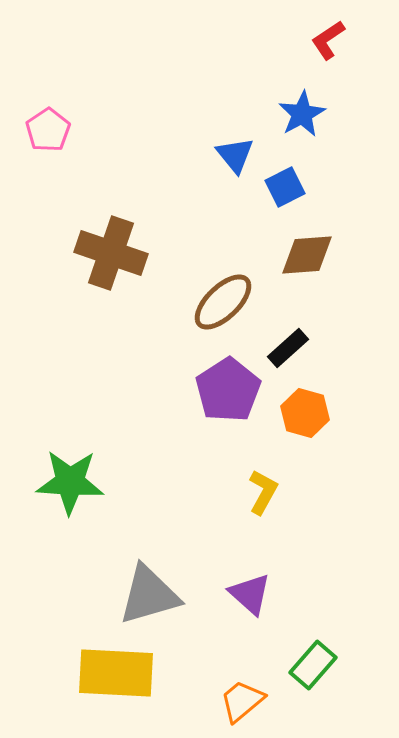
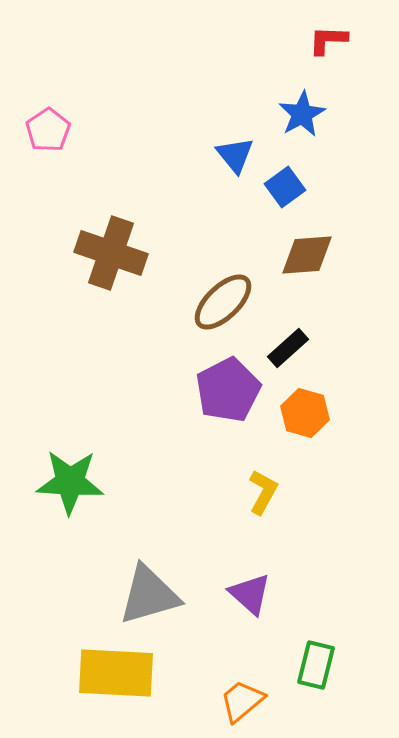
red L-shape: rotated 36 degrees clockwise
blue square: rotated 9 degrees counterclockwise
purple pentagon: rotated 6 degrees clockwise
green rectangle: moved 3 px right; rotated 27 degrees counterclockwise
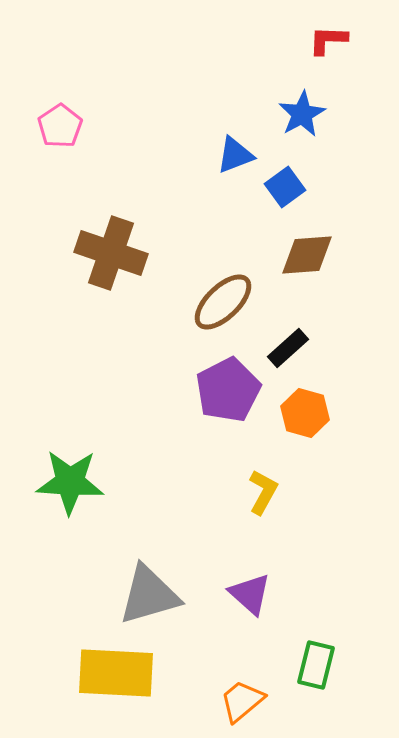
pink pentagon: moved 12 px right, 4 px up
blue triangle: rotated 48 degrees clockwise
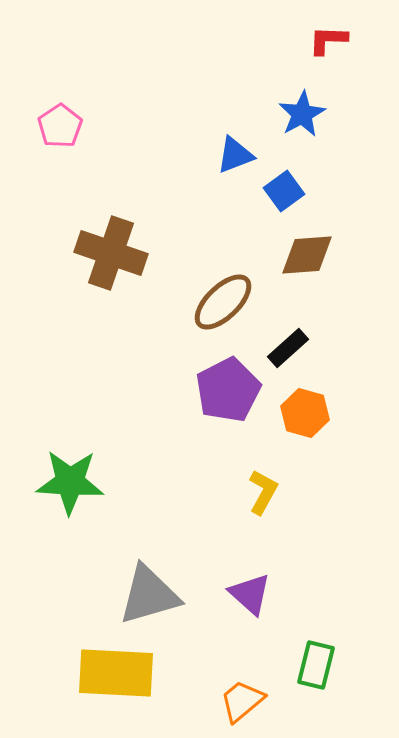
blue square: moved 1 px left, 4 px down
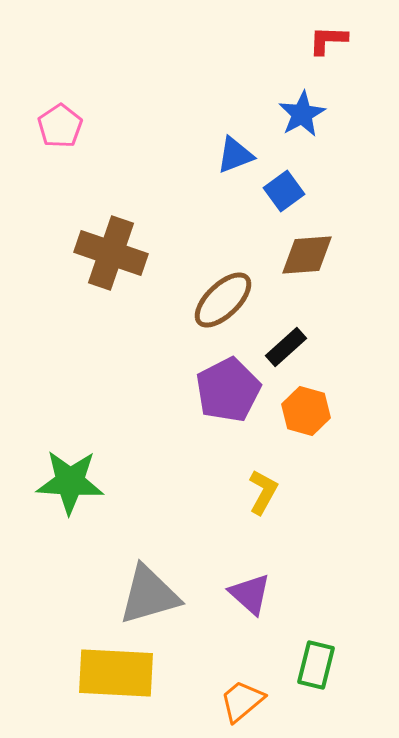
brown ellipse: moved 2 px up
black rectangle: moved 2 px left, 1 px up
orange hexagon: moved 1 px right, 2 px up
